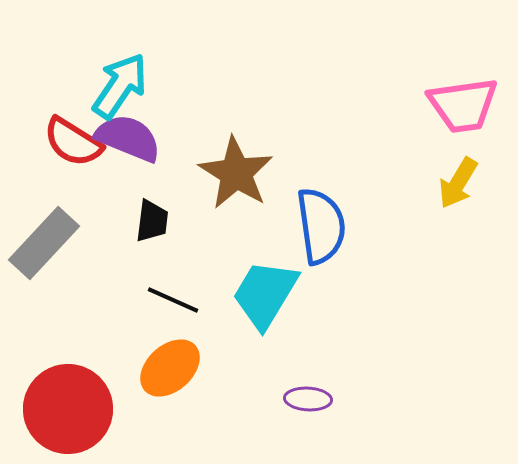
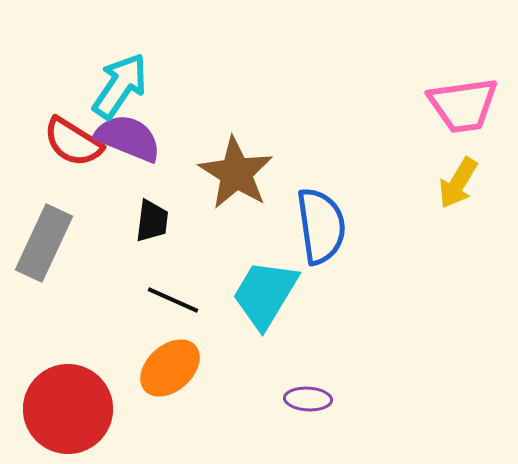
gray rectangle: rotated 18 degrees counterclockwise
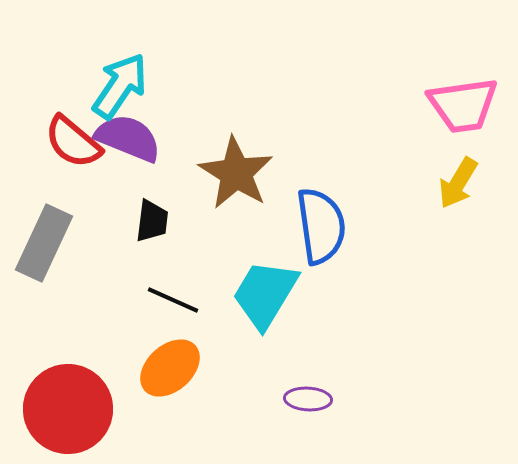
red semicircle: rotated 8 degrees clockwise
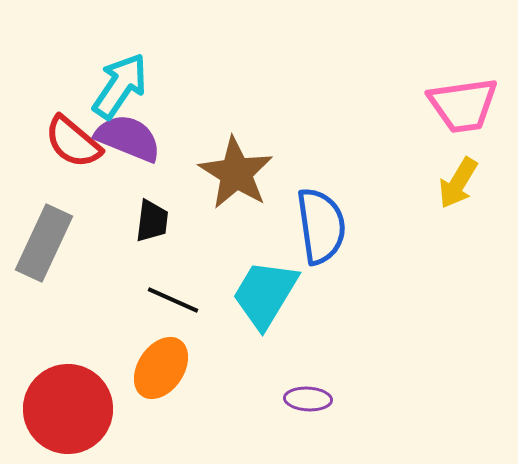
orange ellipse: moved 9 px left; rotated 14 degrees counterclockwise
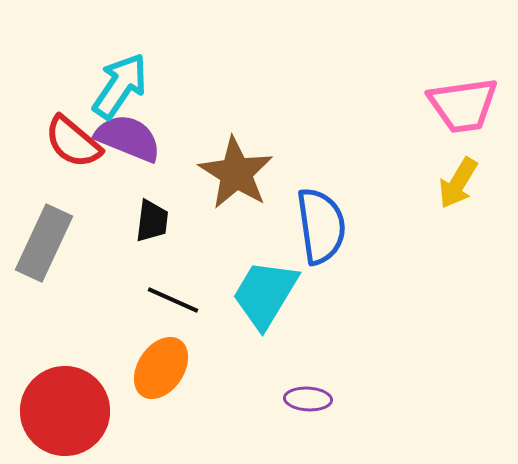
red circle: moved 3 px left, 2 px down
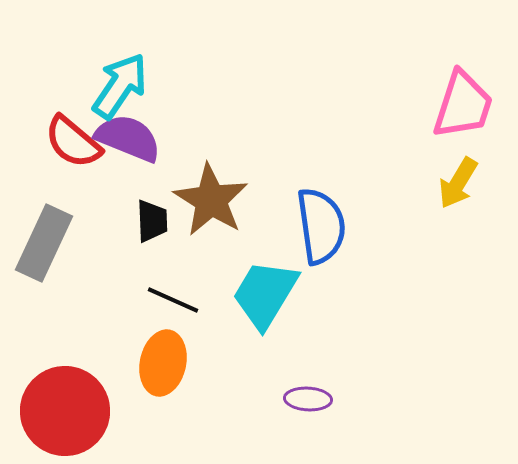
pink trapezoid: rotated 64 degrees counterclockwise
brown star: moved 25 px left, 27 px down
black trapezoid: rotated 9 degrees counterclockwise
orange ellipse: moved 2 px right, 5 px up; rotated 22 degrees counterclockwise
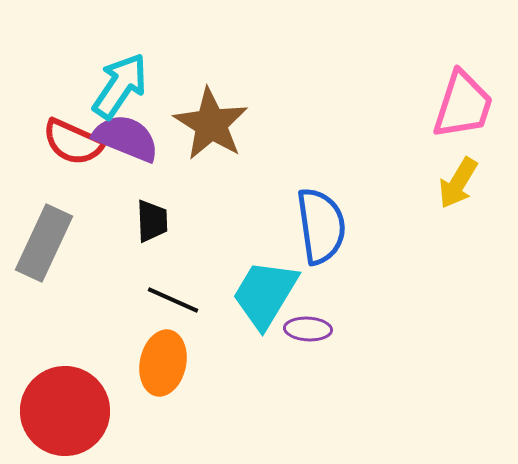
purple semicircle: moved 2 px left
red semicircle: rotated 16 degrees counterclockwise
brown star: moved 76 px up
purple ellipse: moved 70 px up
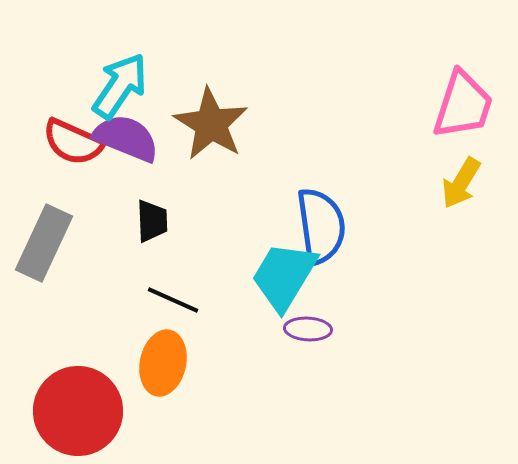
yellow arrow: moved 3 px right
cyan trapezoid: moved 19 px right, 18 px up
red circle: moved 13 px right
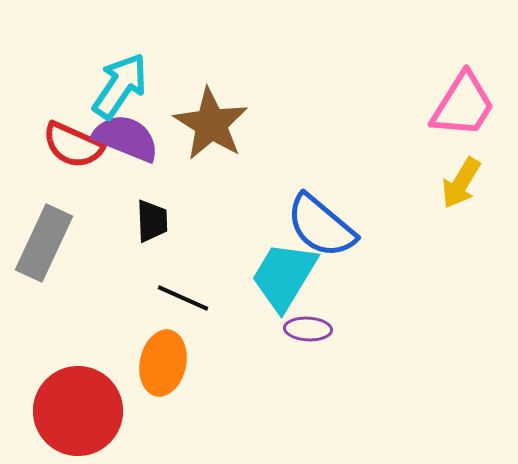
pink trapezoid: rotated 14 degrees clockwise
red semicircle: moved 3 px down
blue semicircle: rotated 138 degrees clockwise
black line: moved 10 px right, 2 px up
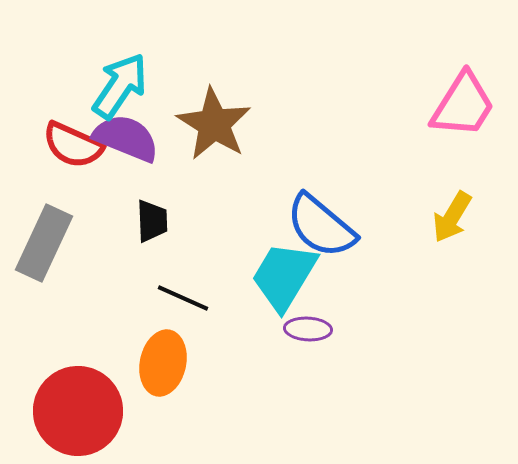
brown star: moved 3 px right
yellow arrow: moved 9 px left, 34 px down
